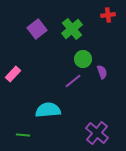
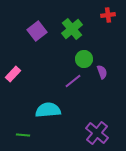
purple square: moved 2 px down
green circle: moved 1 px right
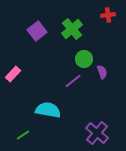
cyan semicircle: rotated 15 degrees clockwise
green line: rotated 40 degrees counterclockwise
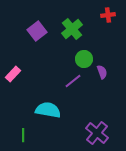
green line: rotated 56 degrees counterclockwise
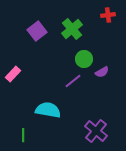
purple semicircle: rotated 80 degrees clockwise
purple cross: moved 1 px left, 2 px up
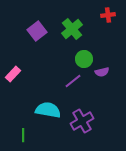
purple semicircle: rotated 16 degrees clockwise
purple cross: moved 14 px left, 10 px up; rotated 20 degrees clockwise
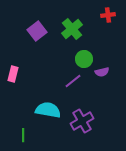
pink rectangle: rotated 28 degrees counterclockwise
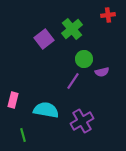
purple square: moved 7 px right, 8 px down
pink rectangle: moved 26 px down
purple line: rotated 18 degrees counterclockwise
cyan semicircle: moved 2 px left
green line: rotated 16 degrees counterclockwise
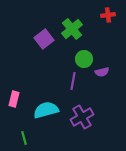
purple line: rotated 24 degrees counterclockwise
pink rectangle: moved 1 px right, 1 px up
cyan semicircle: rotated 25 degrees counterclockwise
purple cross: moved 4 px up
green line: moved 1 px right, 3 px down
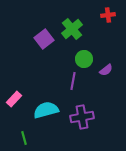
purple semicircle: moved 4 px right, 2 px up; rotated 24 degrees counterclockwise
pink rectangle: rotated 28 degrees clockwise
purple cross: rotated 20 degrees clockwise
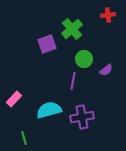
purple square: moved 3 px right, 5 px down; rotated 18 degrees clockwise
cyan semicircle: moved 3 px right
